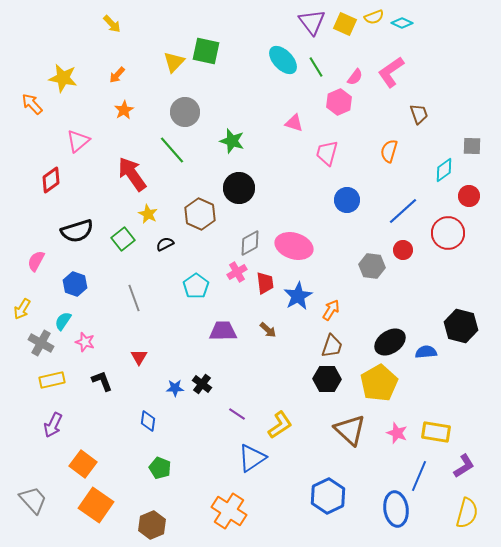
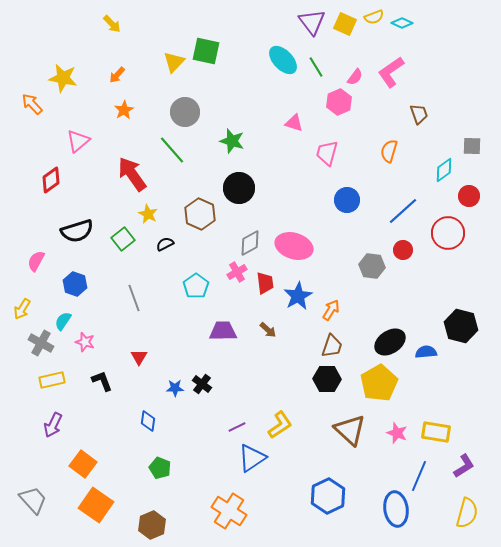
purple line at (237, 414): moved 13 px down; rotated 60 degrees counterclockwise
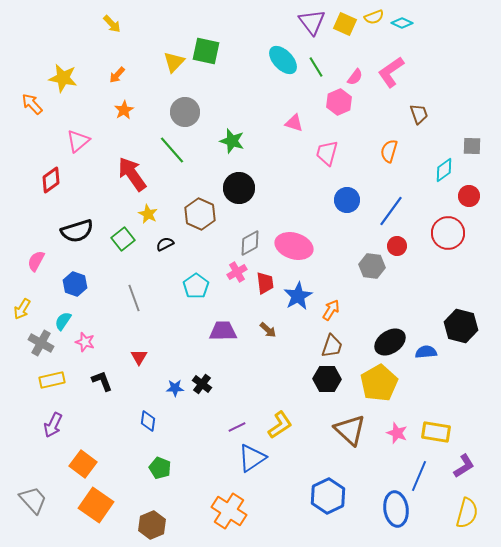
blue line at (403, 211): moved 12 px left; rotated 12 degrees counterclockwise
red circle at (403, 250): moved 6 px left, 4 px up
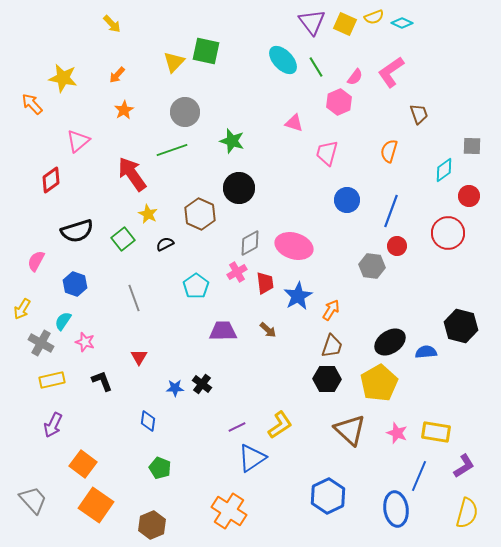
green line at (172, 150): rotated 68 degrees counterclockwise
blue line at (391, 211): rotated 16 degrees counterclockwise
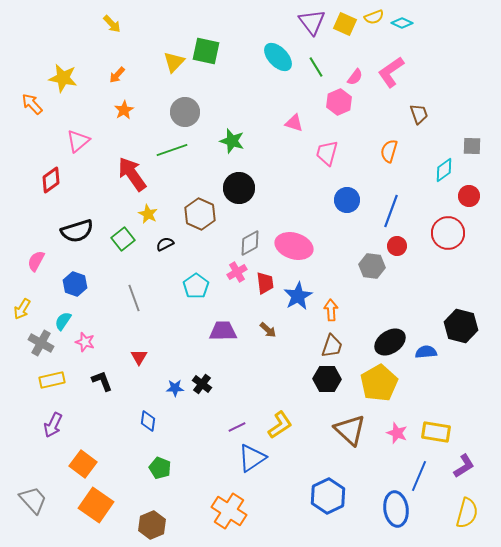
cyan ellipse at (283, 60): moved 5 px left, 3 px up
orange arrow at (331, 310): rotated 35 degrees counterclockwise
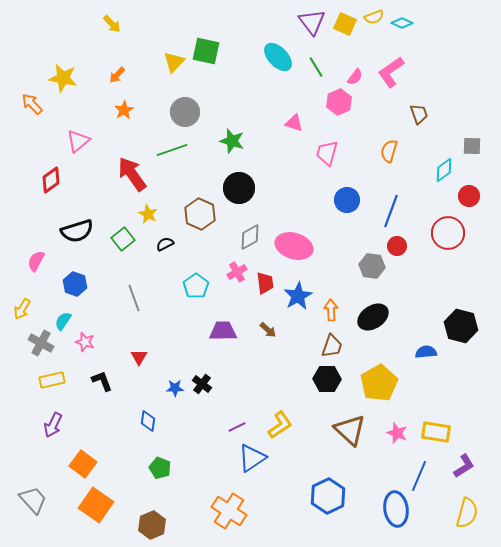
gray diamond at (250, 243): moved 6 px up
black ellipse at (390, 342): moved 17 px left, 25 px up
